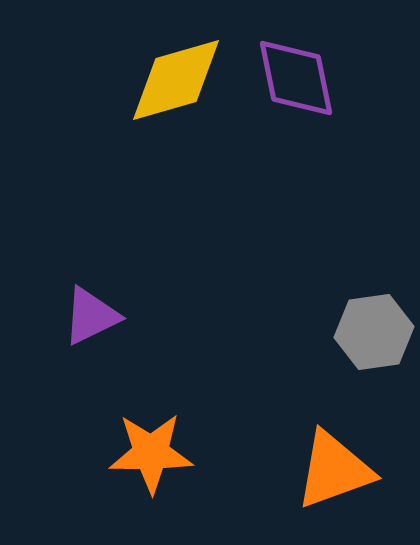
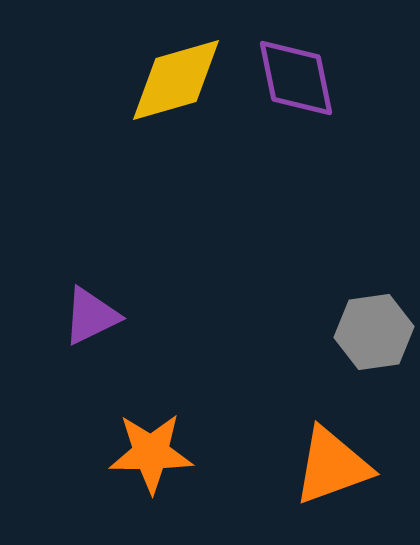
orange triangle: moved 2 px left, 4 px up
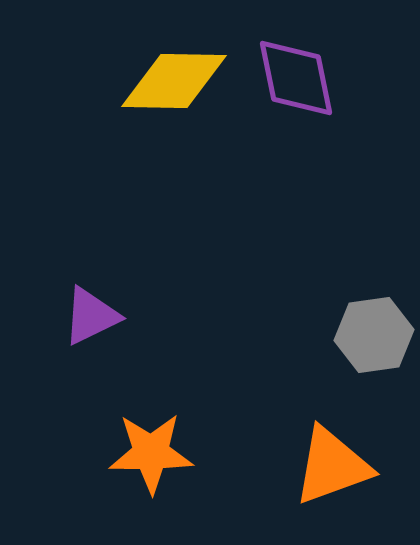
yellow diamond: moved 2 px left, 1 px down; rotated 17 degrees clockwise
gray hexagon: moved 3 px down
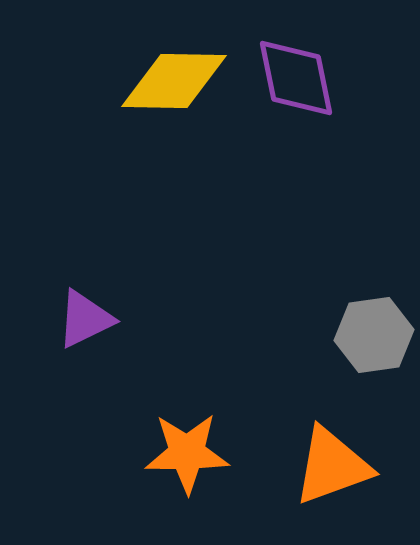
purple triangle: moved 6 px left, 3 px down
orange star: moved 36 px right
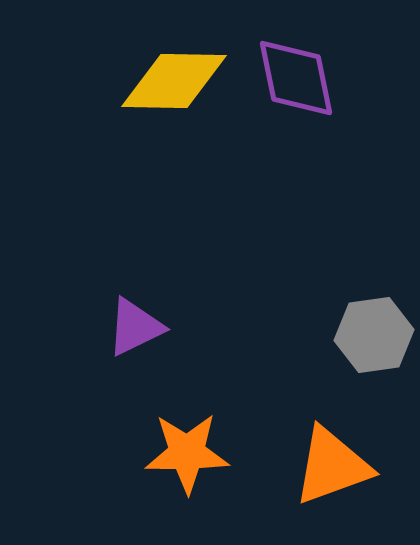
purple triangle: moved 50 px right, 8 px down
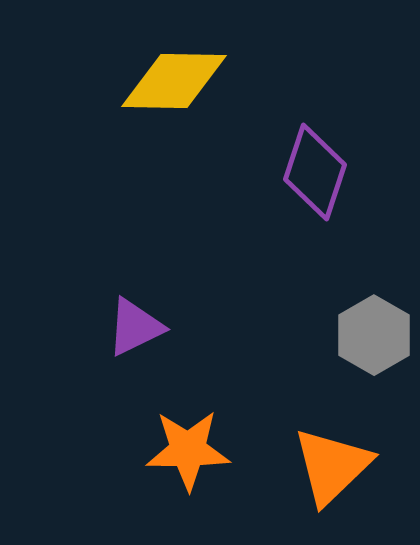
purple diamond: moved 19 px right, 94 px down; rotated 30 degrees clockwise
gray hexagon: rotated 22 degrees counterclockwise
orange star: moved 1 px right, 3 px up
orange triangle: rotated 24 degrees counterclockwise
